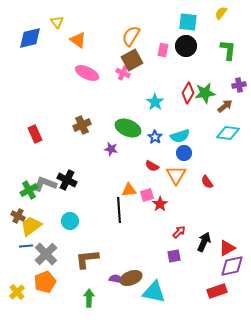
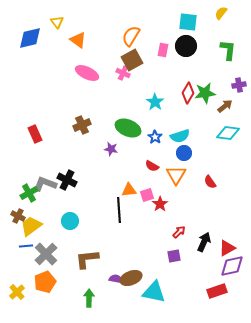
red semicircle at (207, 182): moved 3 px right
green cross at (29, 190): moved 3 px down
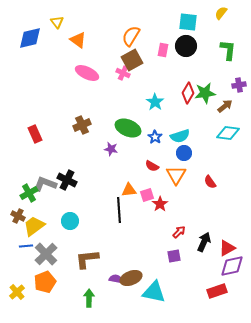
yellow trapezoid at (31, 226): moved 3 px right
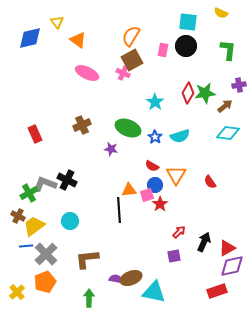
yellow semicircle at (221, 13): rotated 104 degrees counterclockwise
blue circle at (184, 153): moved 29 px left, 32 px down
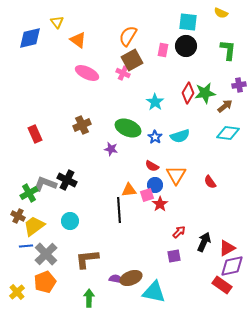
orange semicircle at (131, 36): moved 3 px left
red rectangle at (217, 291): moved 5 px right, 6 px up; rotated 54 degrees clockwise
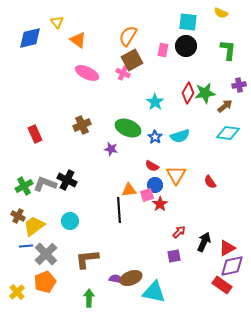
green cross at (29, 193): moved 5 px left, 7 px up
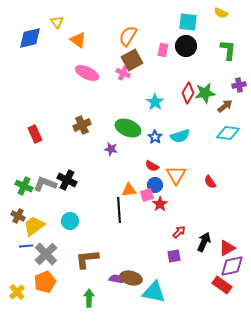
green cross at (24, 186): rotated 36 degrees counterclockwise
brown ellipse at (131, 278): rotated 35 degrees clockwise
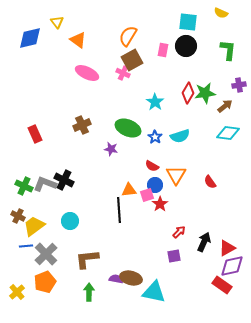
black cross at (67, 180): moved 3 px left
green arrow at (89, 298): moved 6 px up
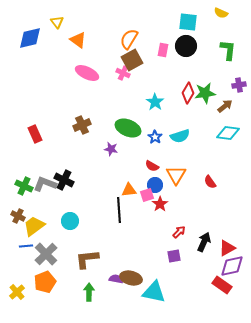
orange semicircle at (128, 36): moved 1 px right, 3 px down
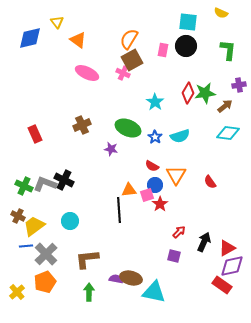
purple square at (174, 256): rotated 24 degrees clockwise
